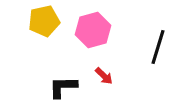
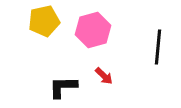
black line: rotated 12 degrees counterclockwise
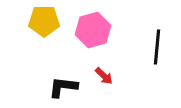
yellow pentagon: rotated 12 degrees clockwise
black line: moved 1 px left
black L-shape: rotated 8 degrees clockwise
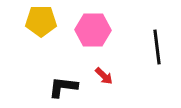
yellow pentagon: moved 3 px left
pink hexagon: rotated 16 degrees clockwise
black line: rotated 12 degrees counterclockwise
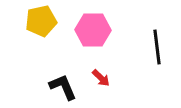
yellow pentagon: rotated 12 degrees counterclockwise
red arrow: moved 3 px left, 2 px down
black L-shape: rotated 60 degrees clockwise
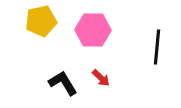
black line: rotated 12 degrees clockwise
black L-shape: moved 4 px up; rotated 8 degrees counterclockwise
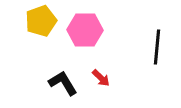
yellow pentagon: rotated 8 degrees counterclockwise
pink hexagon: moved 8 px left
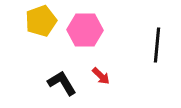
black line: moved 2 px up
red arrow: moved 2 px up
black L-shape: moved 1 px left
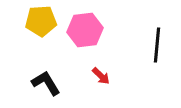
yellow pentagon: rotated 16 degrees clockwise
pink hexagon: rotated 8 degrees counterclockwise
black L-shape: moved 16 px left
